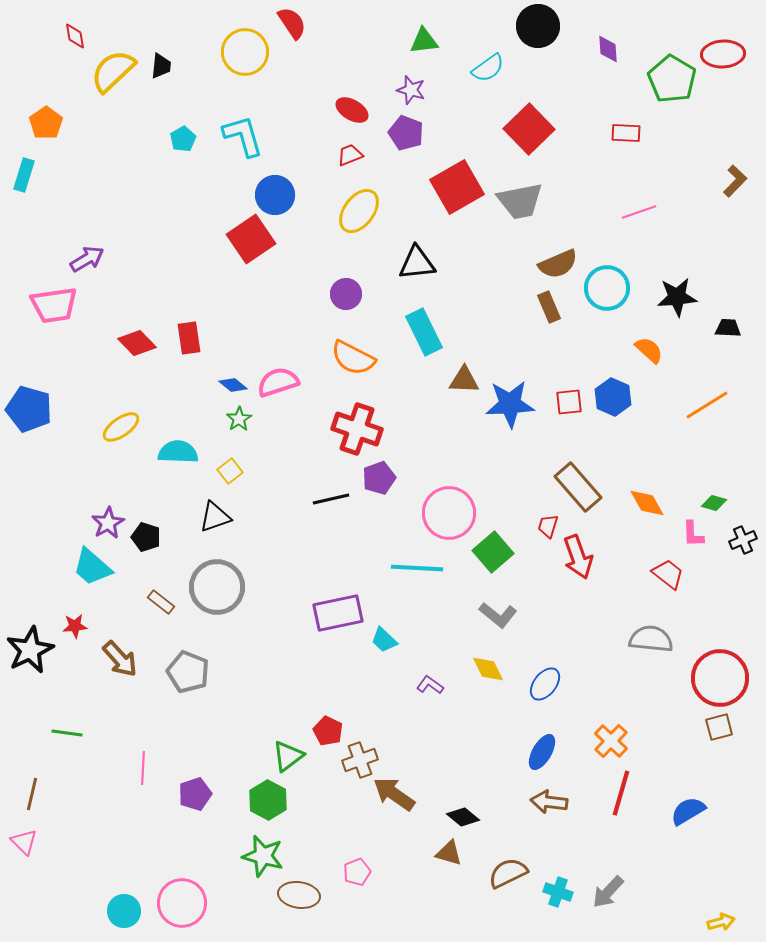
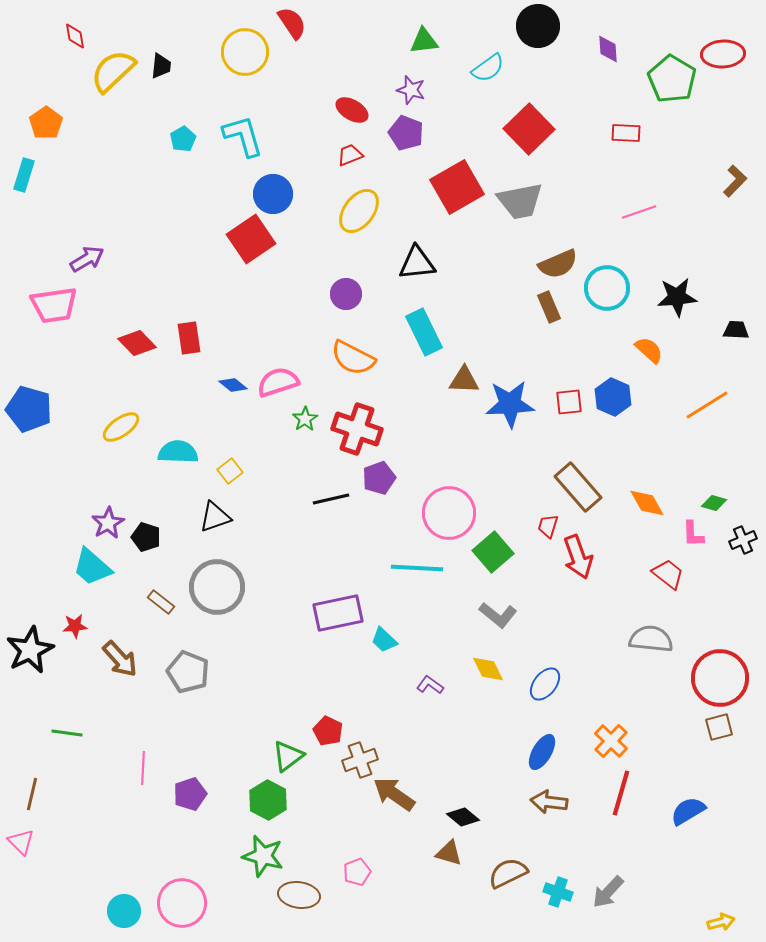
blue circle at (275, 195): moved 2 px left, 1 px up
black trapezoid at (728, 328): moved 8 px right, 2 px down
green star at (239, 419): moved 66 px right
purple pentagon at (195, 794): moved 5 px left
pink triangle at (24, 842): moved 3 px left
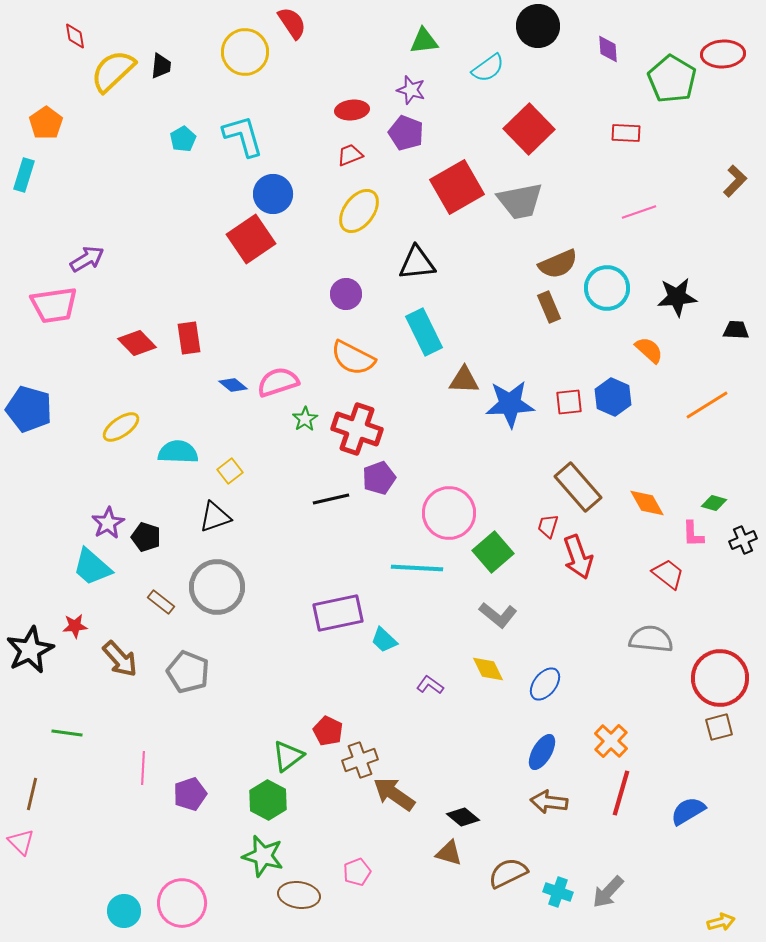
red ellipse at (352, 110): rotated 36 degrees counterclockwise
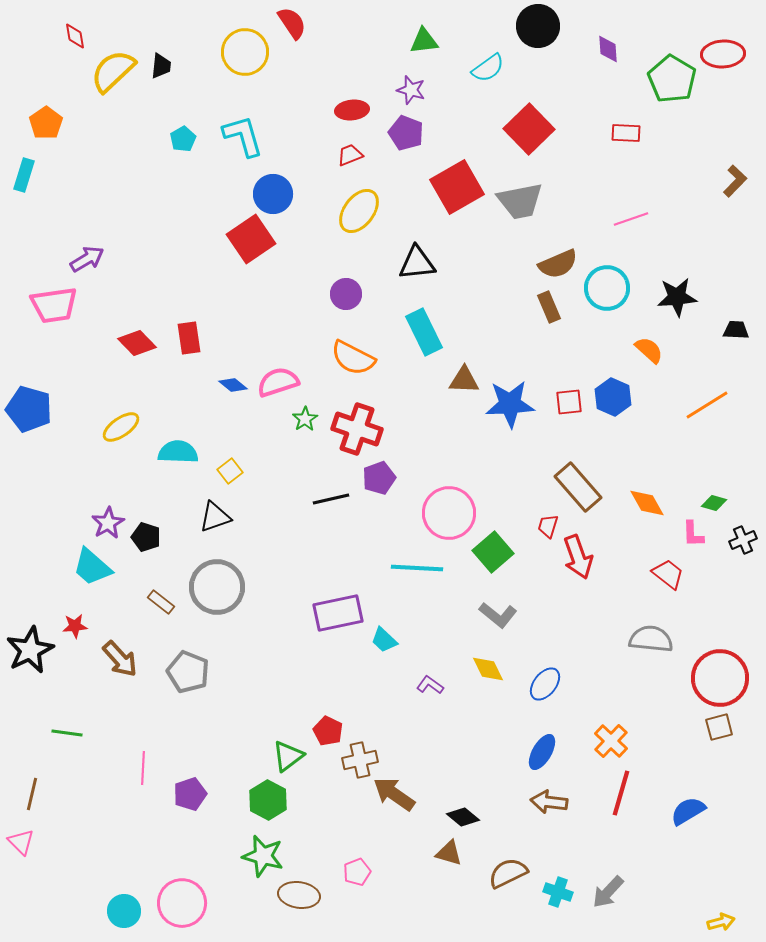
pink line at (639, 212): moved 8 px left, 7 px down
brown cross at (360, 760): rotated 8 degrees clockwise
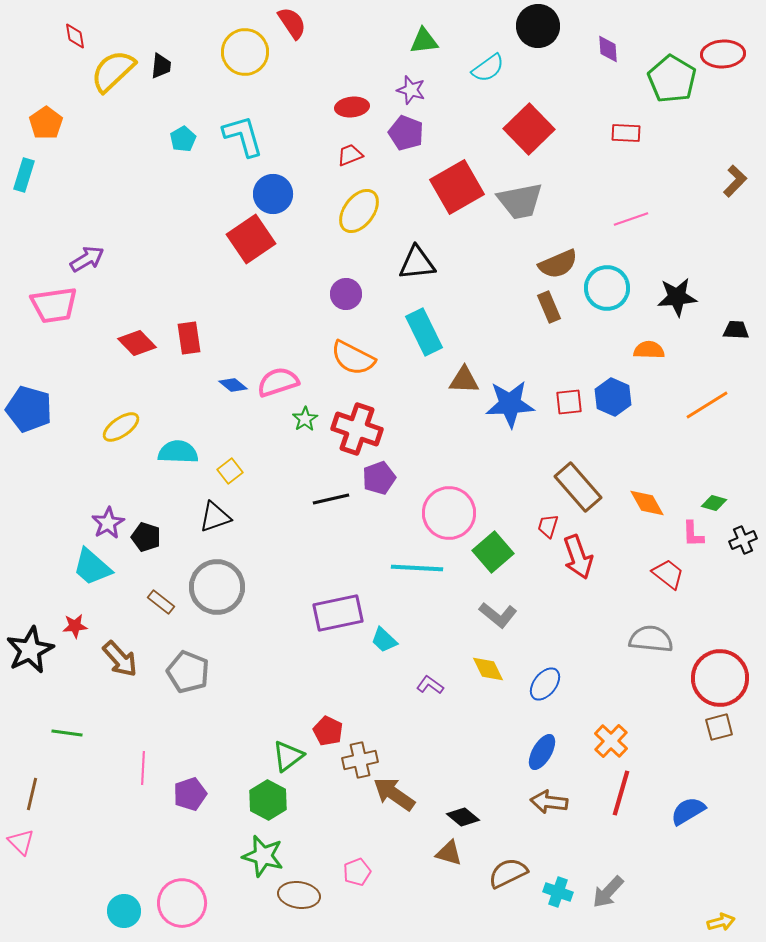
red ellipse at (352, 110): moved 3 px up
orange semicircle at (649, 350): rotated 40 degrees counterclockwise
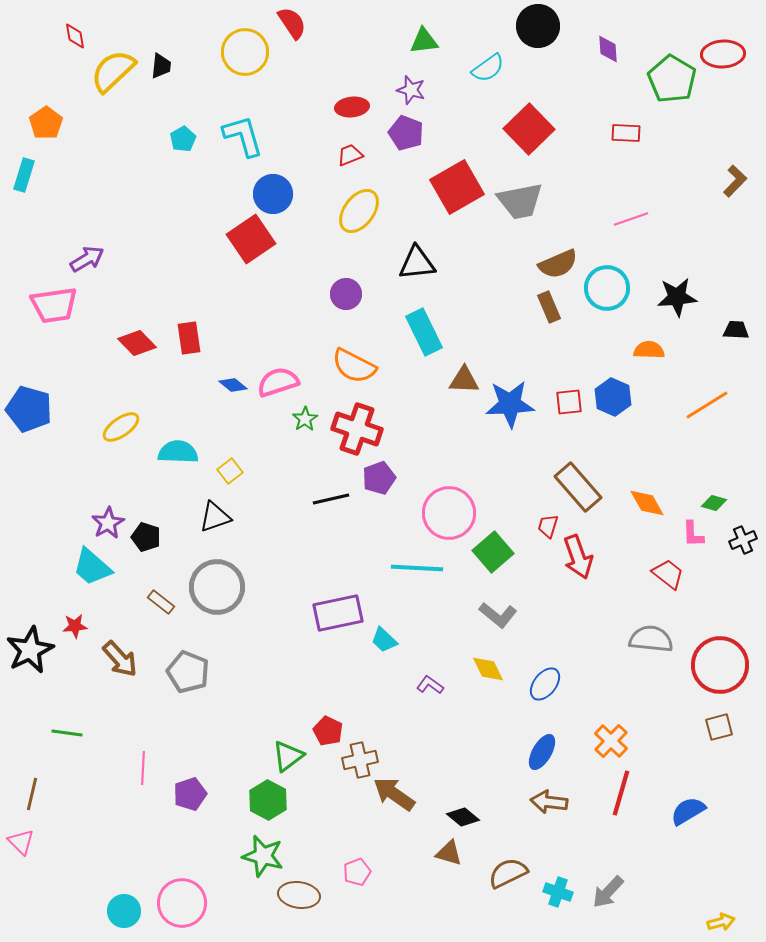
orange semicircle at (353, 358): moved 1 px right, 8 px down
red circle at (720, 678): moved 13 px up
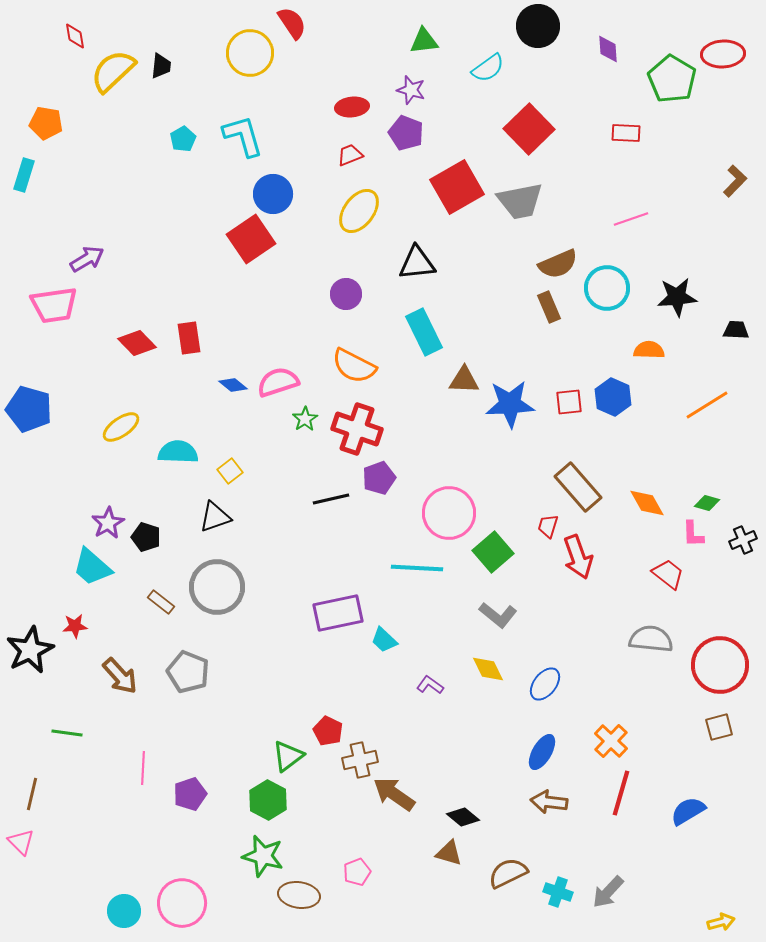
yellow circle at (245, 52): moved 5 px right, 1 px down
orange pentagon at (46, 123): rotated 28 degrees counterclockwise
green diamond at (714, 503): moved 7 px left
brown arrow at (120, 659): moved 17 px down
